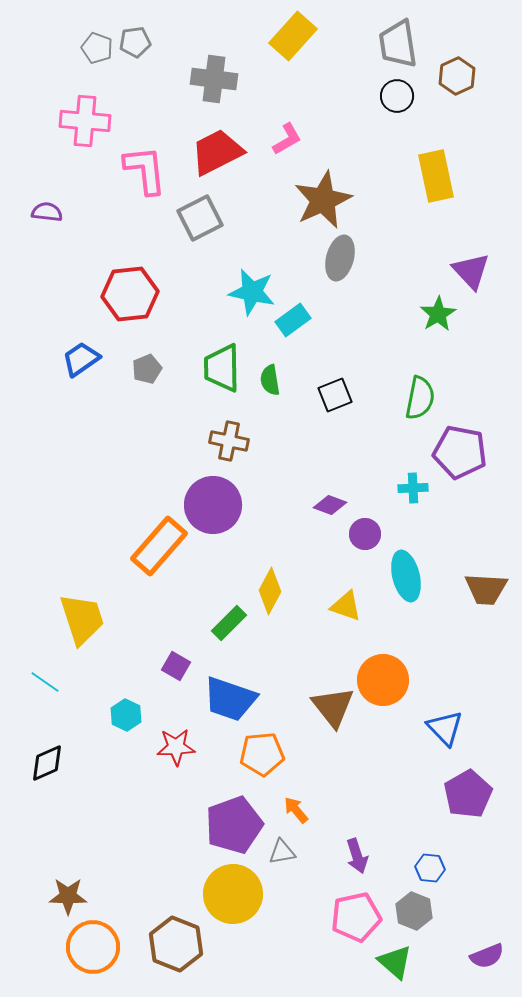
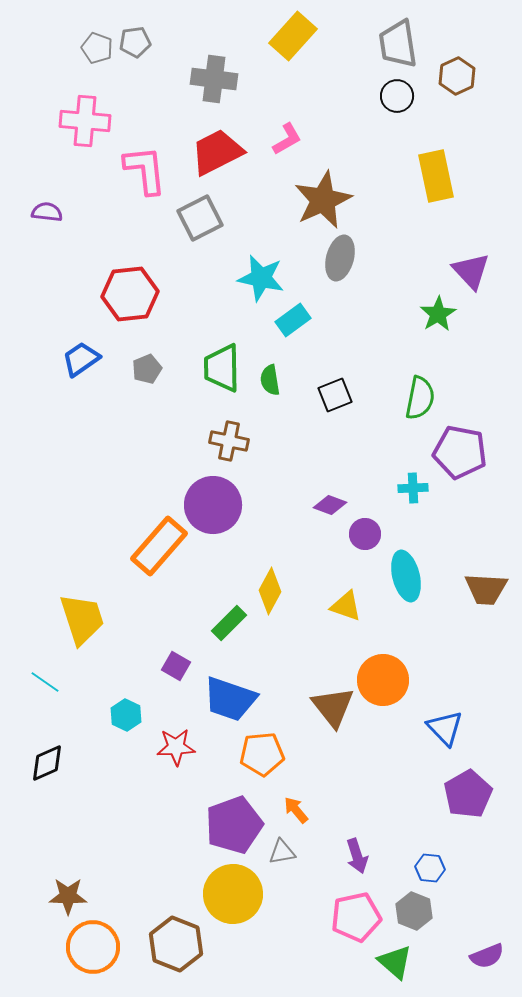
cyan star at (252, 292): moved 9 px right, 14 px up
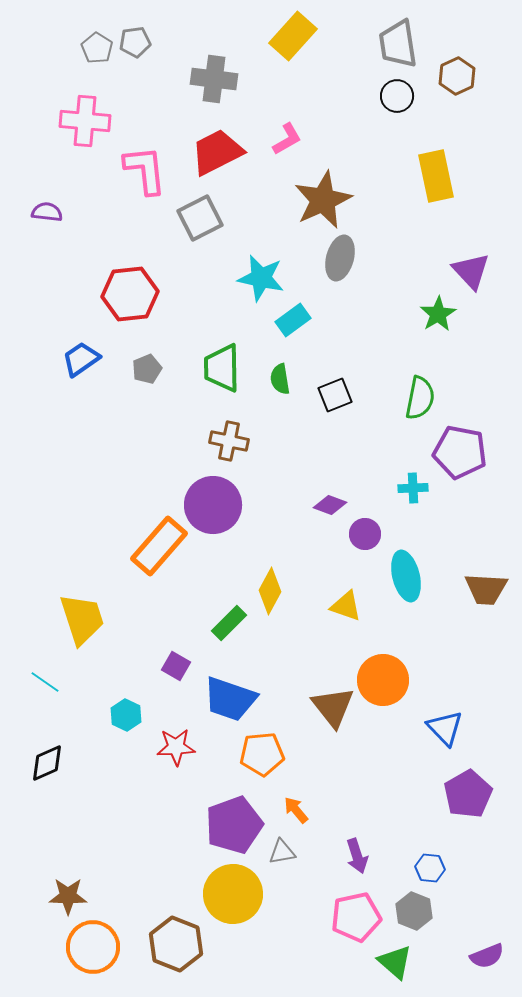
gray pentagon at (97, 48): rotated 12 degrees clockwise
green semicircle at (270, 380): moved 10 px right, 1 px up
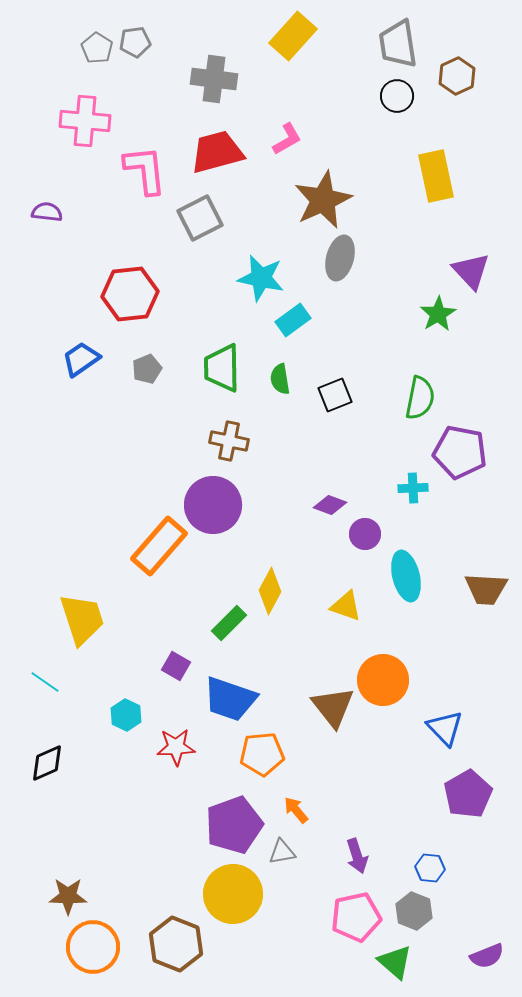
red trapezoid at (217, 152): rotated 12 degrees clockwise
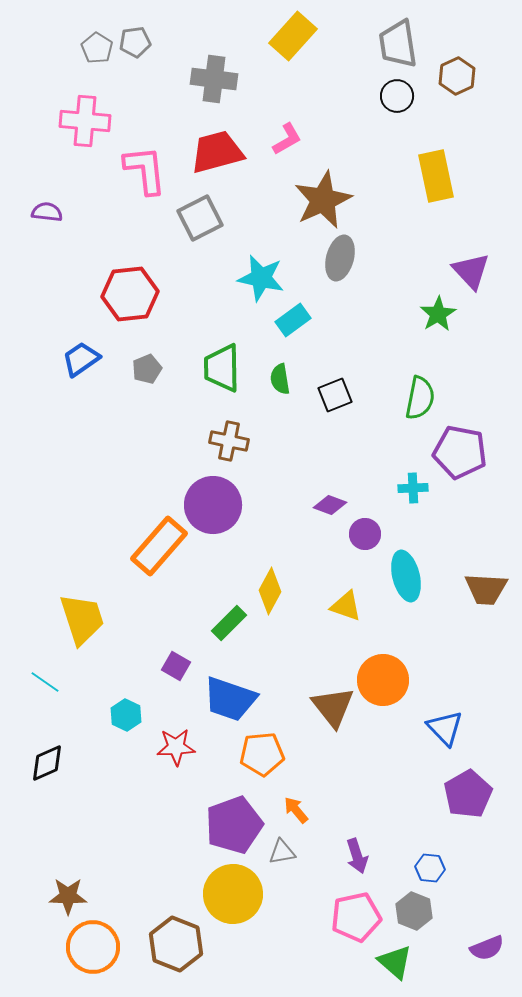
purple semicircle at (487, 956): moved 8 px up
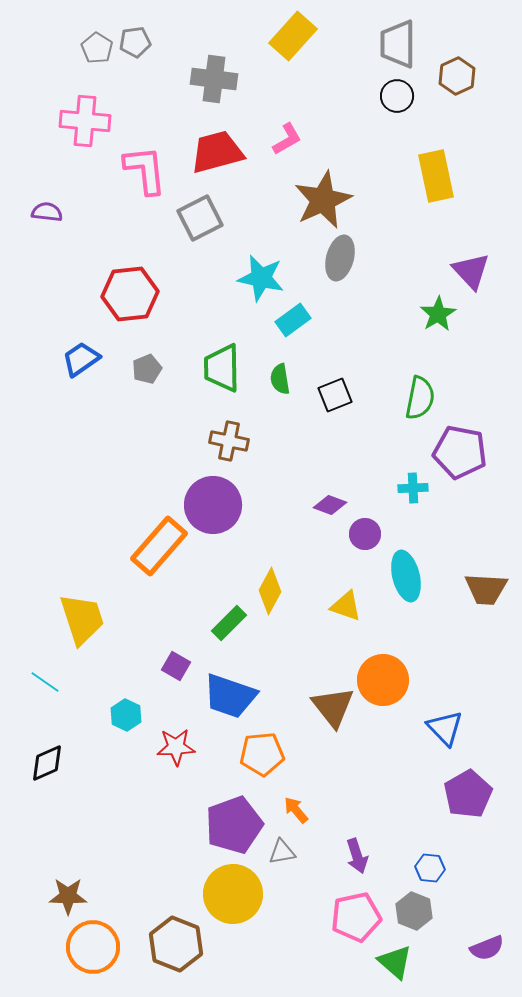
gray trapezoid at (398, 44): rotated 9 degrees clockwise
blue trapezoid at (230, 699): moved 3 px up
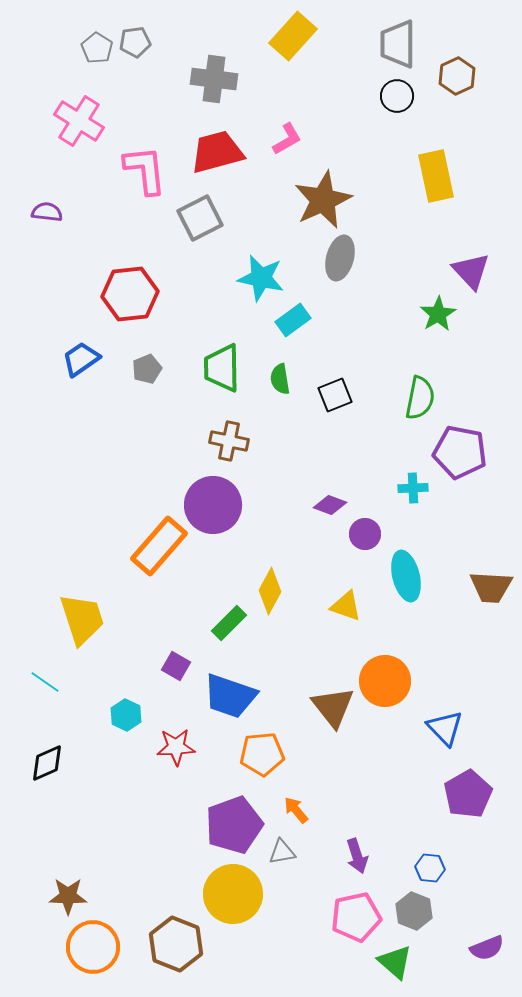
pink cross at (85, 121): moved 6 px left; rotated 27 degrees clockwise
brown trapezoid at (486, 589): moved 5 px right, 2 px up
orange circle at (383, 680): moved 2 px right, 1 px down
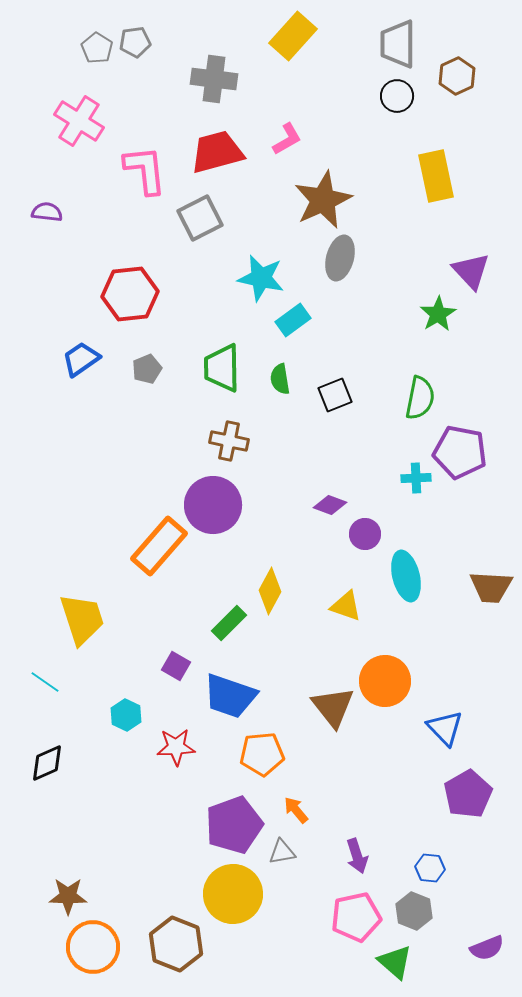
cyan cross at (413, 488): moved 3 px right, 10 px up
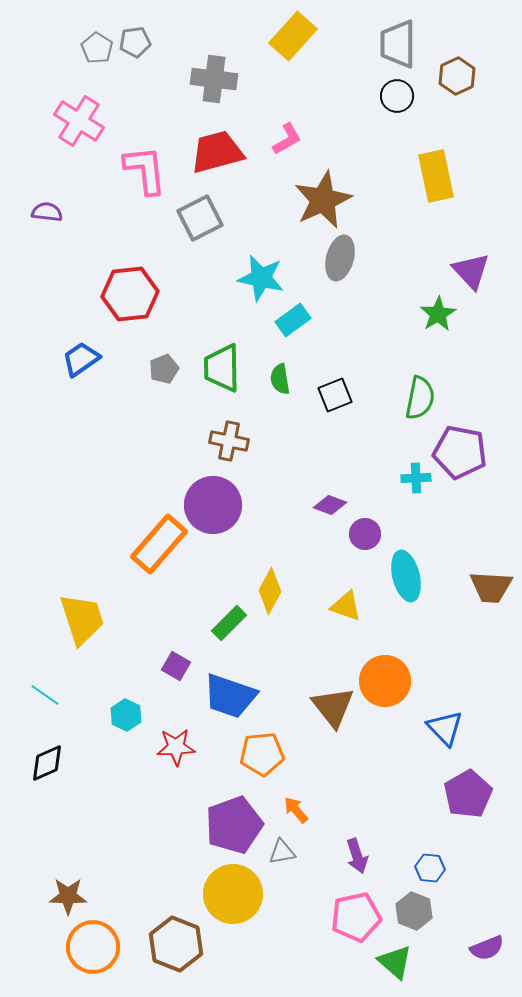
gray pentagon at (147, 369): moved 17 px right
orange rectangle at (159, 546): moved 2 px up
cyan line at (45, 682): moved 13 px down
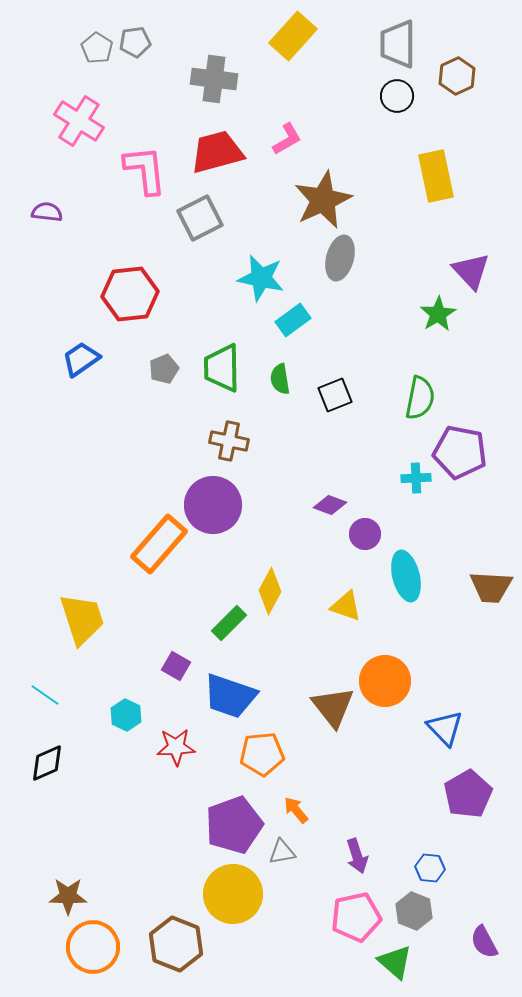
purple semicircle at (487, 948): moved 3 px left, 6 px up; rotated 84 degrees clockwise
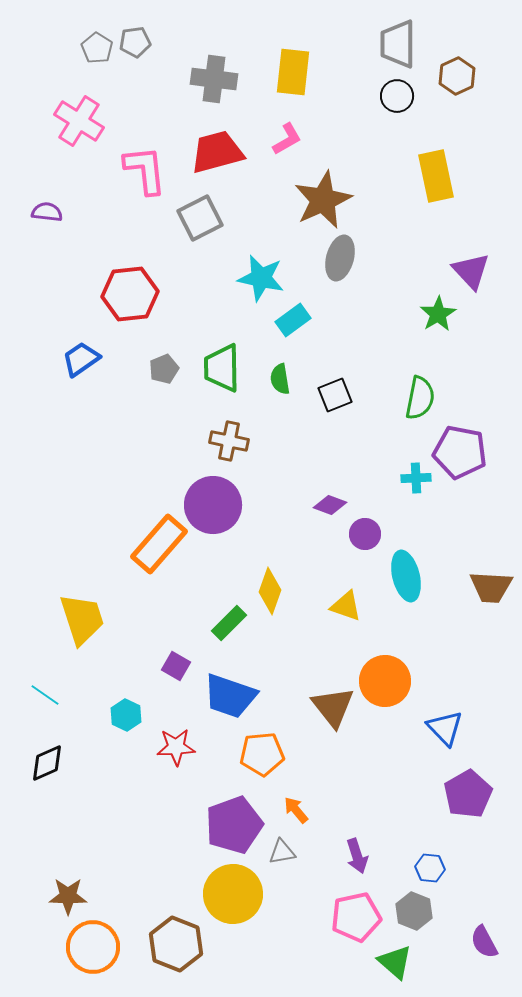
yellow rectangle at (293, 36): moved 36 px down; rotated 36 degrees counterclockwise
yellow diamond at (270, 591): rotated 9 degrees counterclockwise
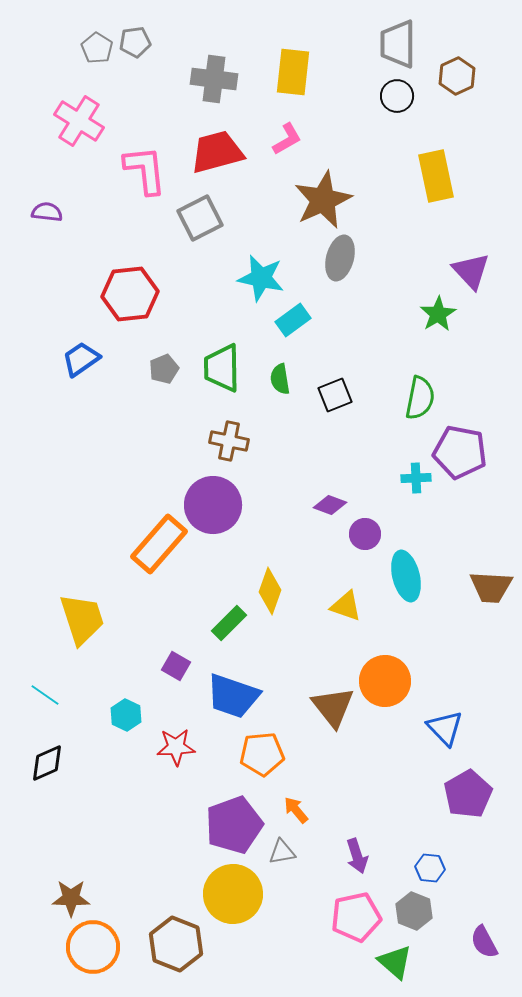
blue trapezoid at (230, 696): moved 3 px right
brown star at (68, 896): moved 3 px right, 2 px down
